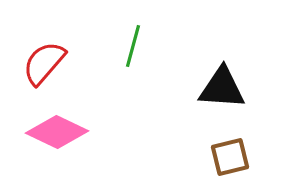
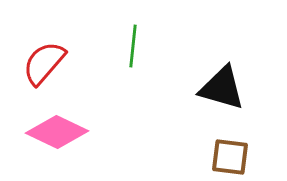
green line: rotated 9 degrees counterclockwise
black triangle: rotated 12 degrees clockwise
brown square: rotated 21 degrees clockwise
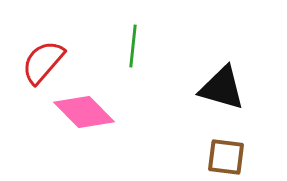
red semicircle: moved 1 px left, 1 px up
pink diamond: moved 27 px right, 20 px up; rotated 20 degrees clockwise
brown square: moved 4 px left
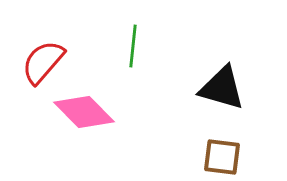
brown square: moved 4 px left
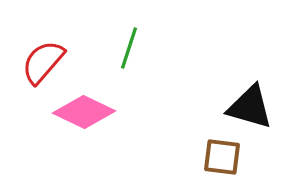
green line: moved 4 px left, 2 px down; rotated 12 degrees clockwise
black triangle: moved 28 px right, 19 px down
pink diamond: rotated 20 degrees counterclockwise
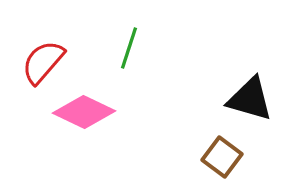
black triangle: moved 8 px up
brown square: rotated 30 degrees clockwise
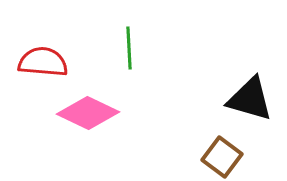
green line: rotated 21 degrees counterclockwise
red semicircle: rotated 54 degrees clockwise
pink diamond: moved 4 px right, 1 px down
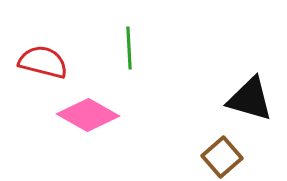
red semicircle: rotated 9 degrees clockwise
pink diamond: moved 2 px down; rotated 4 degrees clockwise
brown square: rotated 12 degrees clockwise
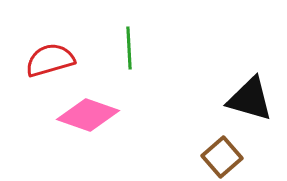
red semicircle: moved 7 px right, 2 px up; rotated 30 degrees counterclockwise
pink diamond: rotated 10 degrees counterclockwise
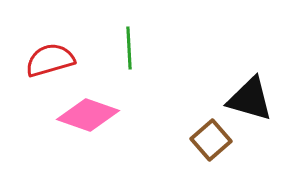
brown square: moved 11 px left, 17 px up
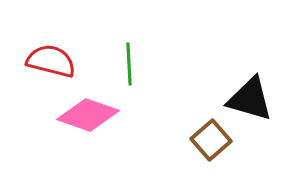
green line: moved 16 px down
red semicircle: moved 1 px right, 1 px down; rotated 30 degrees clockwise
